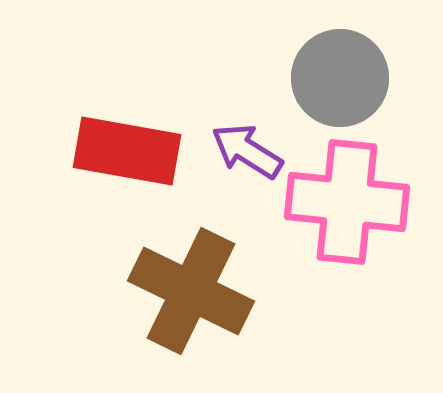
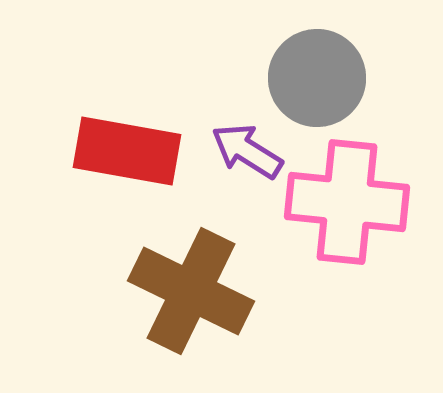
gray circle: moved 23 px left
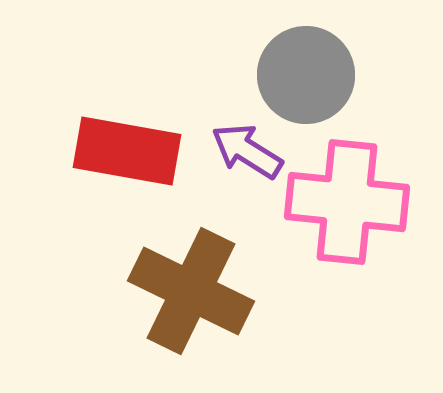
gray circle: moved 11 px left, 3 px up
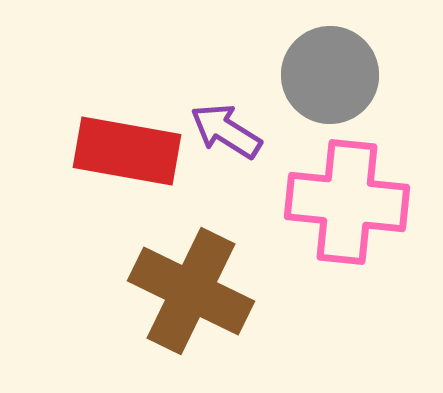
gray circle: moved 24 px right
purple arrow: moved 21 px left, 20 px up
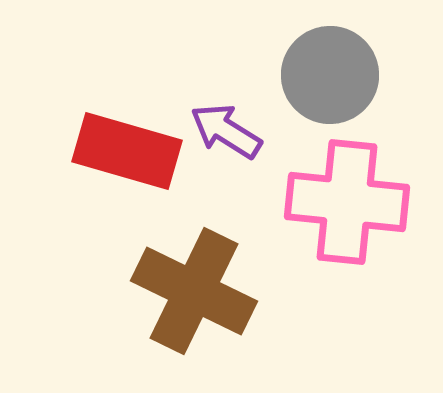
red rectangle: rotated 6 degrees clockwise
brown cross: moved 3 px right
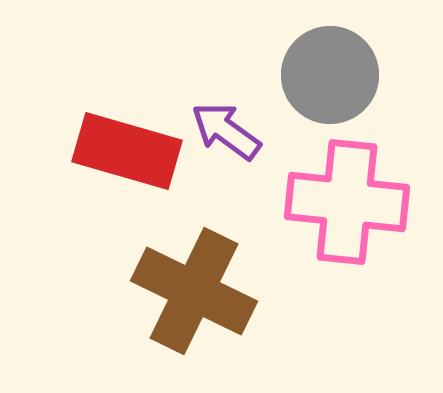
purple arrow: rotated 4 degrees clockwise
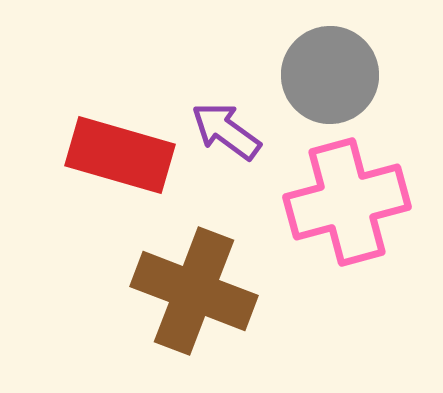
red rectangle: moved 7 px left, 4 px down
pink cross: rotated 21 degrees counterclockwise
brown cross: rotated 5 degrees counterclockwise
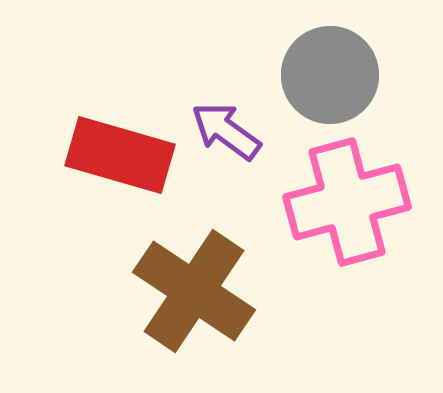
brown cross: rotated 13 degrees clockwise
